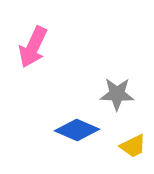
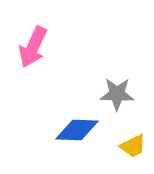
blue diamond: rotated 21 degrees counterclockwise
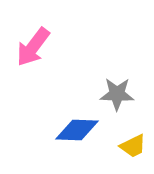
pink arrow: rotated 12 degrees clockwise
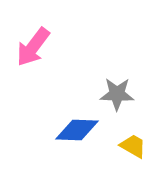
yellow trapezoid: rotated 124 degrees counterclockwise
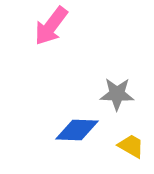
pink arrow: moved 18 px right, 21 px up
yellow trapezoid: moved 2 px left
